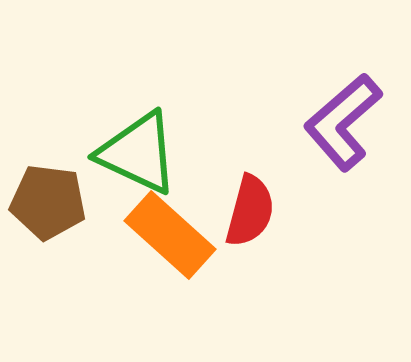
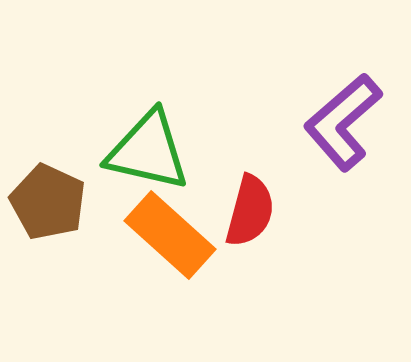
green triangle: moved 10 px right, 2 px up; rotated 12 degrees counterclockwise
brown pentagon: rotated 18 degrees clockwise
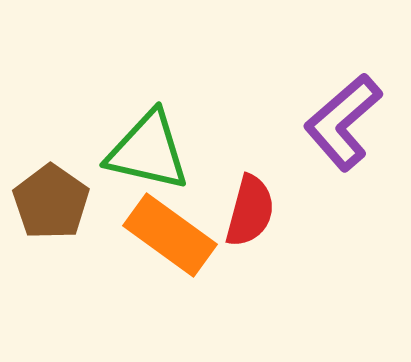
brown pentagon: moved 3 px right; rotated 10 degrees clockwise
orange rectangle: rotated 6 degrees counterclockwise
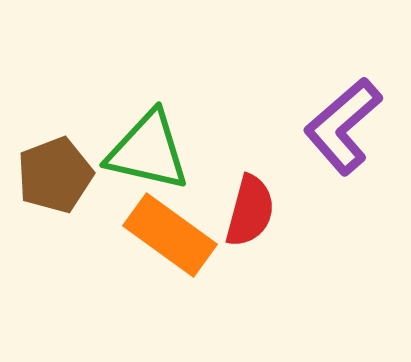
purple L-shape: moved 4 px down
brown pentagon: moved 4 px right, 27 px up; rotated 16 degrees clockwise
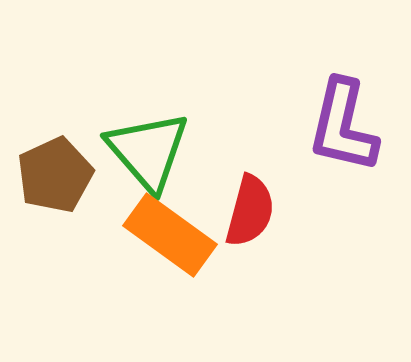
purple L-shape: rotated 36 degrees counterclockwise
green triangle: rotated 36 degrees clockwise
brown pentagon: rotated 4 degrees counterclockwise
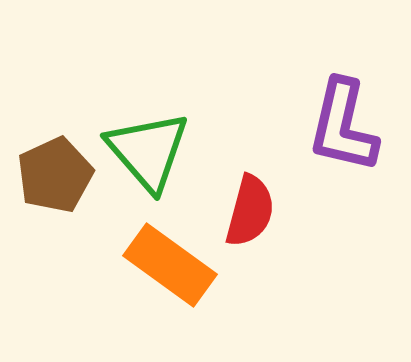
orange rectangle: moved 30 px down
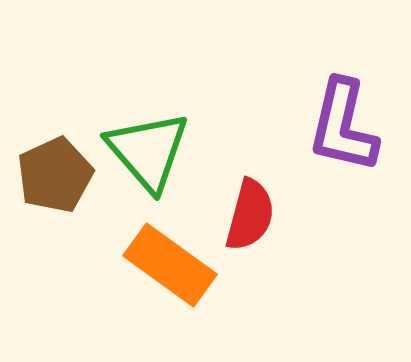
red semicircle: moved 4 px down
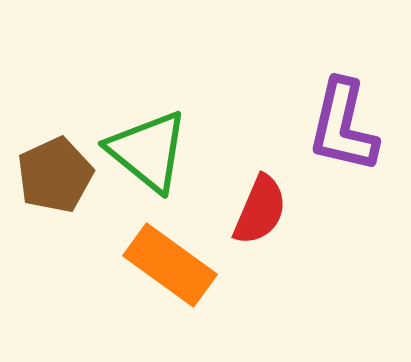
green triangle: rotated 10 degrees counterclockwise
red semicircle: moved 10 px right, 5 px up; rotated 8 degrees clockwise
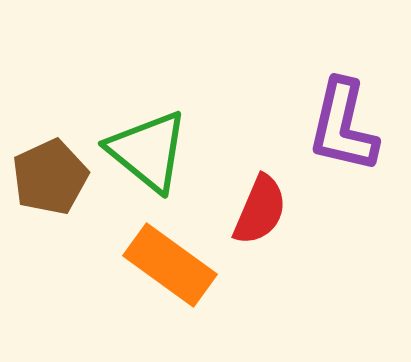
brown pentagon: moved 5 px left, 2 px down
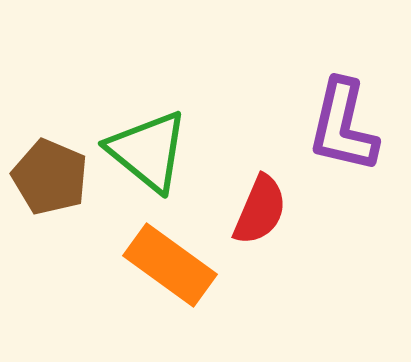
brown pentagon: rotated 24 degrees counterclockwise
